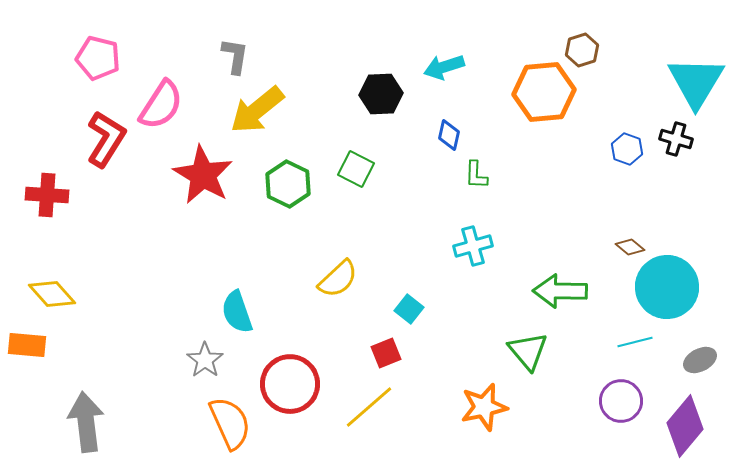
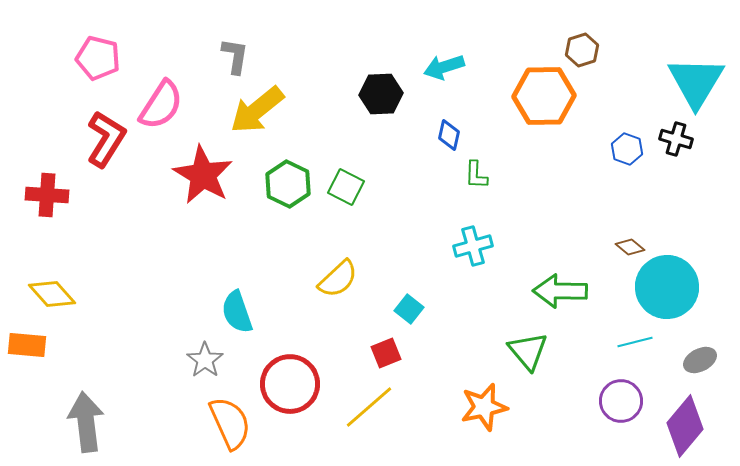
orange hexagon: moved 4 px down; rotated 4 degrees clockwise
green square: moved 10 px left, 18 px down
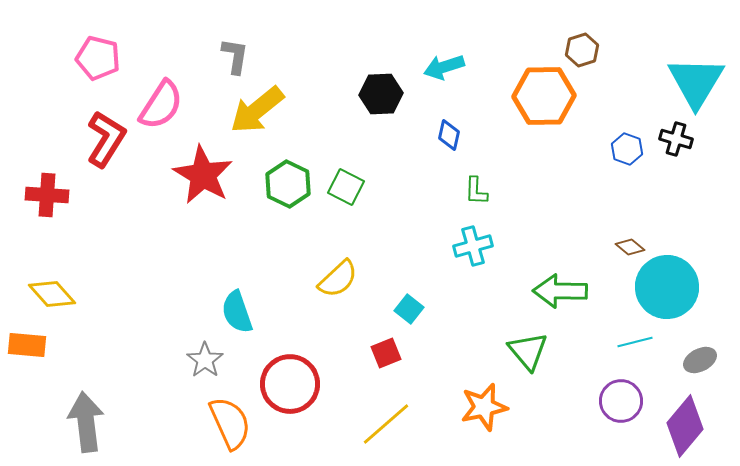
green L-shape: moved 16 px down
yellow line: moved 17 px right, 17 px down
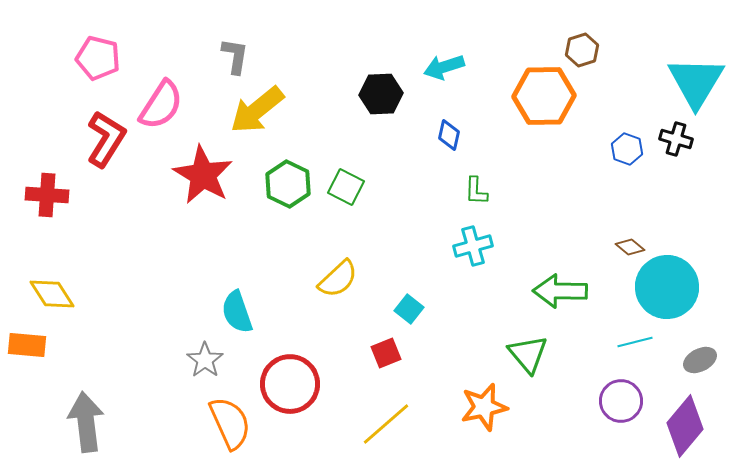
yellow diamond: rotated 9 degrees clockwise
green triangle: moved 3 px down
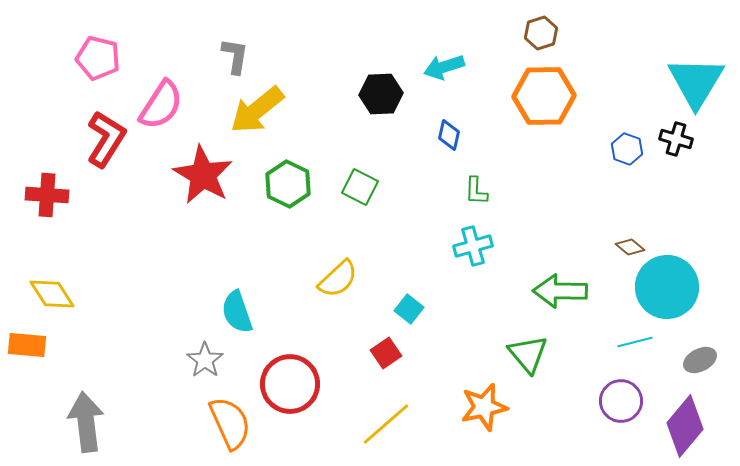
brown hexagon: moved 41 px left, 17 px up
green square: moved 14 px right
red square: rotated 12 degrees counterclockwise
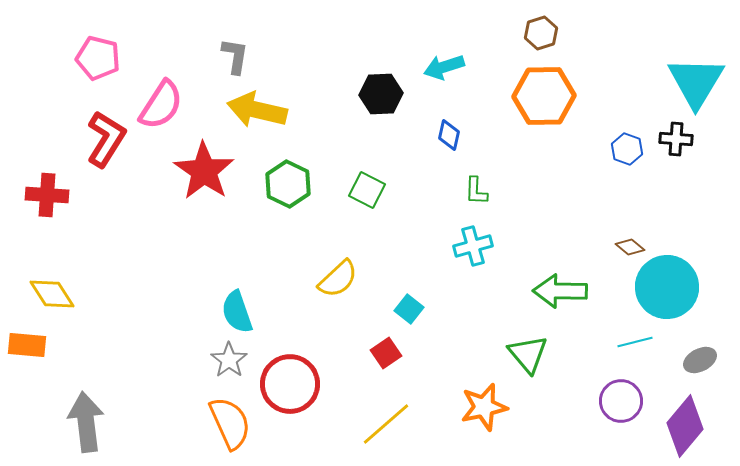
yellow arrow: rotated 52 degrees clockwise
black cross: rotated 12 degrees counterclockwise
red star: moved 1 px right, 4 px up; rotated 4 degrees clockwise
green square: moved 7 px right, 3 px down
gray star: moved 24 px right
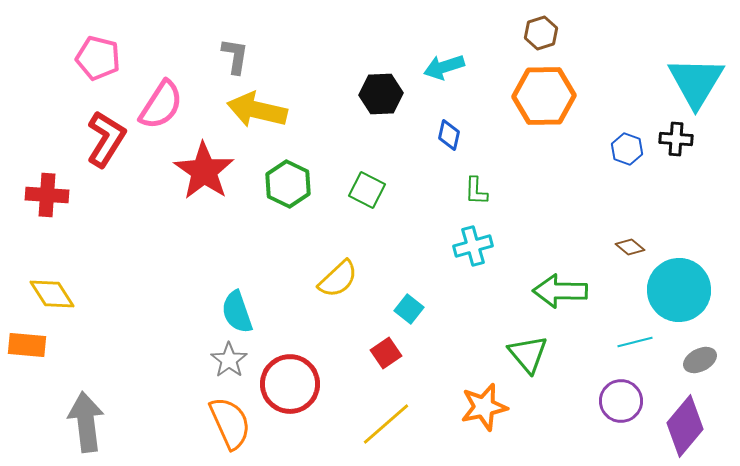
cyan circle: moved 12 px right, 3 px down
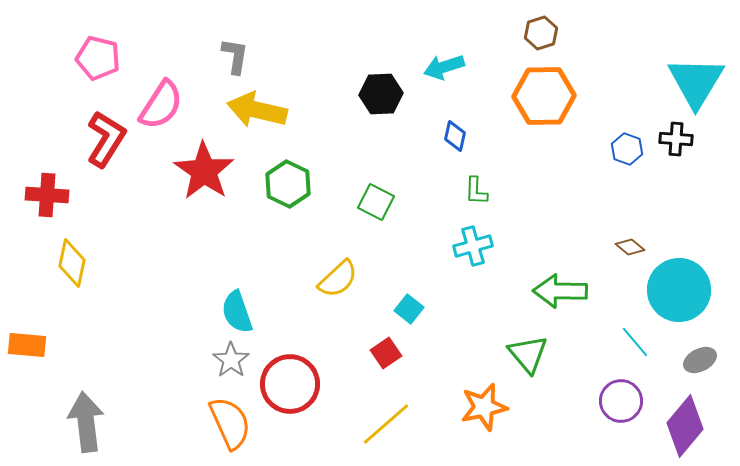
blue diamond: moved 6 px right, 1 px down
green square: moved 9 px right, 12 px down
yellow diamond: moved 20 px right, 31 px up; rotated 45 degrees clockwise
cyan line: rotated 64 degrees clockwise
gray star: moved 2 px right
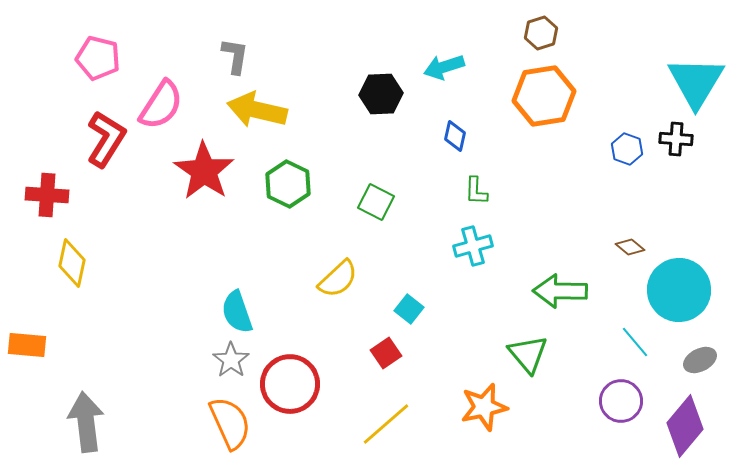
orange hexagon: rotated 8 degrees counterclockwise
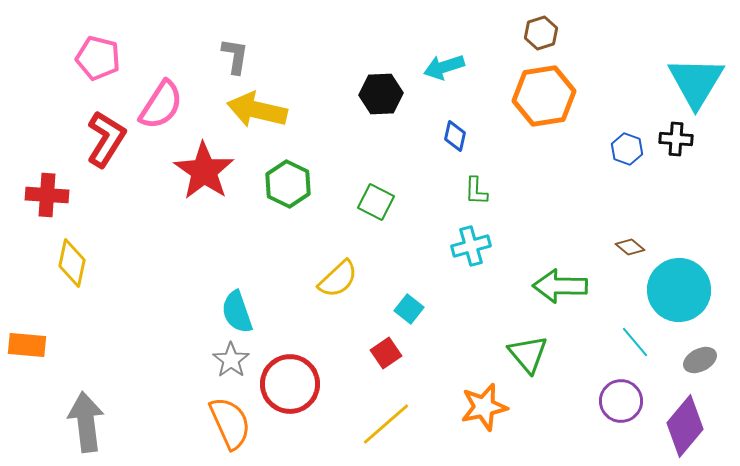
cyan cross: moved 2 px left
green arrow: moved 5 px up
